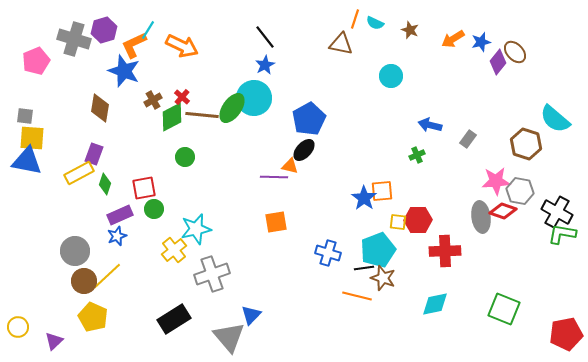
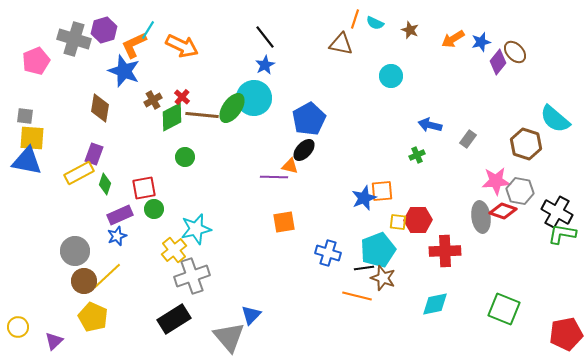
blue star at (364, 198): rotated 15 degrees clockwise
orange square at (276, 222): moved 8 px right
gray cross at (212, 274): moved 20 px left, 2 px down
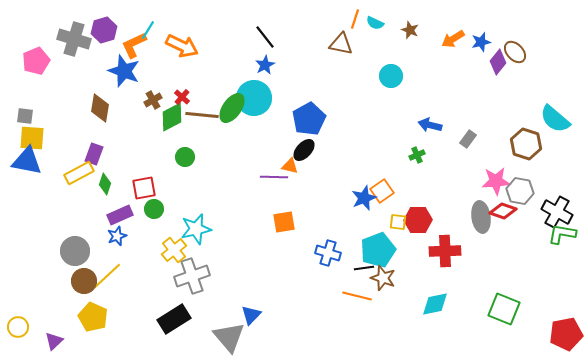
orange square at (382, 191): rotated 30 degrees counterclockwise
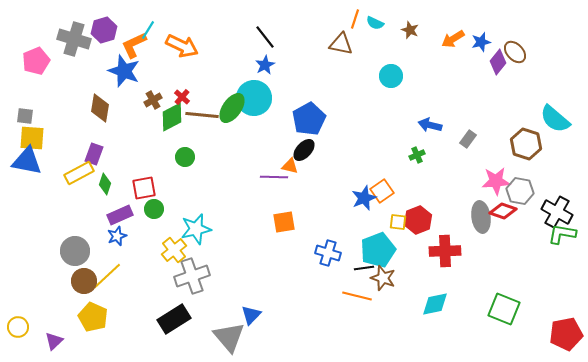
red hexagon at (418, 220): rotated 20 degrees counterclockwise
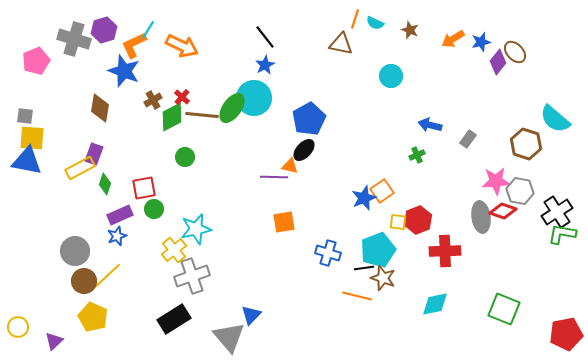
yellow rectangle at (79, 173): moved 1 px right, 5 px up
black cross at (557, 212): rotated 28 degrees clockwise
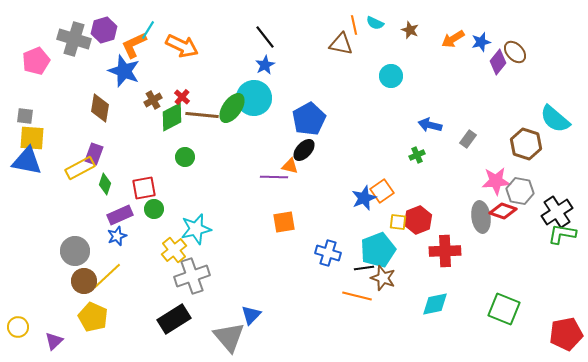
orange line at (355, 19): moved 1 px left, 6 px down; rotated 30 degrees counterclockwise
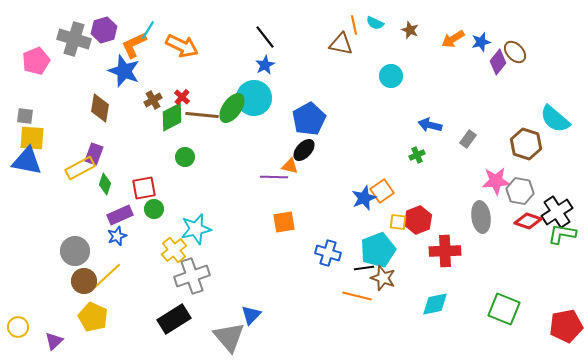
red diamond at (503, 211): moved 25 px right, 10 px down
red pentagon at (566, 334): moved 8 px up
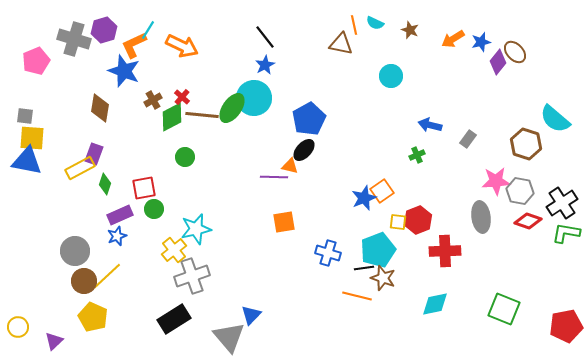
black cross at (557, 212): moved 5 px right, 9 px up
green L-shape at (562, 234): moved 4 px right, 1 px up
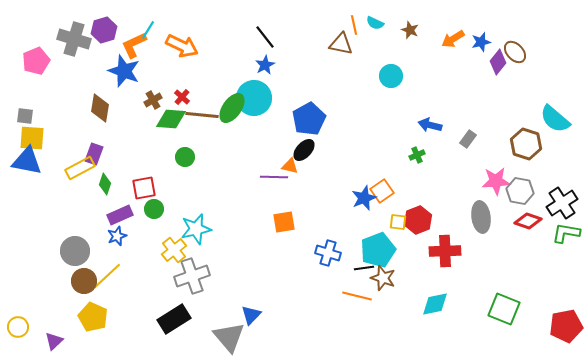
green diamond at (172, 117): moved 1 px left, 2 px down; rotated 32 degrees clockwise
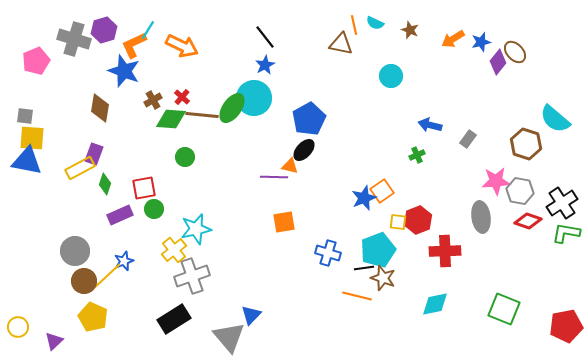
blue star at (117, 236): moved 7 px right, 25 px down
